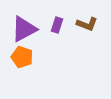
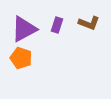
brown L-shape: moved 2 px right, 1 px up
orange pentagon: moved 1 px left, 1 px down
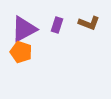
orange pentagon: moved 6 px up
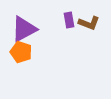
purple rectangle: moved 12 px right, 5 px up; rotated 28 degrees counterclockwise
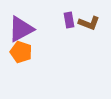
purple triangle: moved 3 px left
